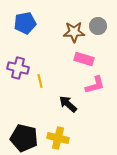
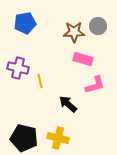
pink rectangle: moved 1 px left
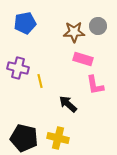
pink L-shape: rotated 95 degrees clockwise
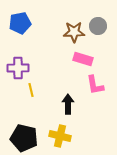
blue pentagon: moved 5 px left
purple cross: rotated 15 degrees counterclockwise
yellow line: moved 9 px left, 9 px down
black arrow: rotated 48 degrees clockwise
yellow cross: moved 2 px right, 2 px up
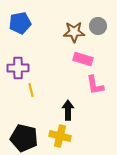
black arrow: moved 6 px down
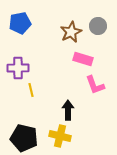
brown star: moved 3 px left; rotated 25 degrees counterclockwise
pink L-shape: rotated 10 degrees counterclockwise
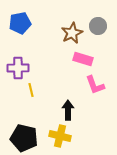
brown star: moved 1 px right, 1 px down
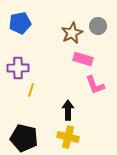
yellow line: rotated 32 degrees clockwise
yellow cross: moved 8 px right, 1 px down
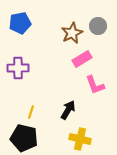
pink rectangle: moved 1 px left; rotated 48 degrees counterclockwise
yellow line: moved 22 px down
black arrow: rotated 30 degrees clockwise
yellow cross: moved 12 px right, 2 px down
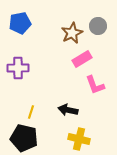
black arrow: rotated 108 degrees counterclockwise
yellow cross: moved 1 px left
